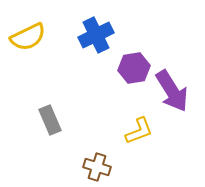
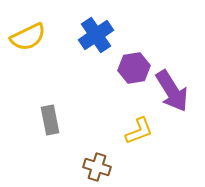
blue cross: rotated 8 degrees counterclockwise
gray rectangle: rotated 12 degrees clockwise
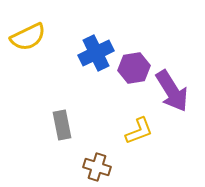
blue cross: moved 18 px down; rotated 8 degrees clockwise
gray rectangle: moved 12 px right, 5 px down
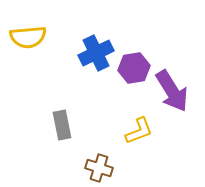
yellow semicircle: rotated 21 degrees clockwise
brown cross: moved 2 px right, 1 px down
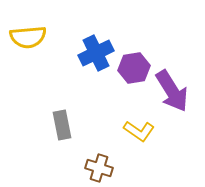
yellow L-shape: rotated 56 degrees clockwise
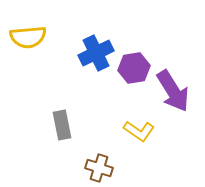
purple arrow: moved 1 px right
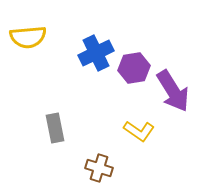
gray rectangle: moved 7 px left, 3 px down
